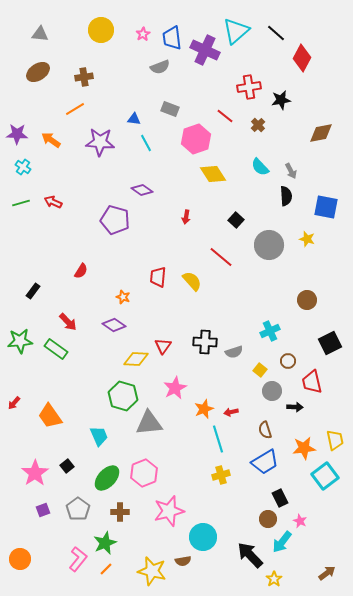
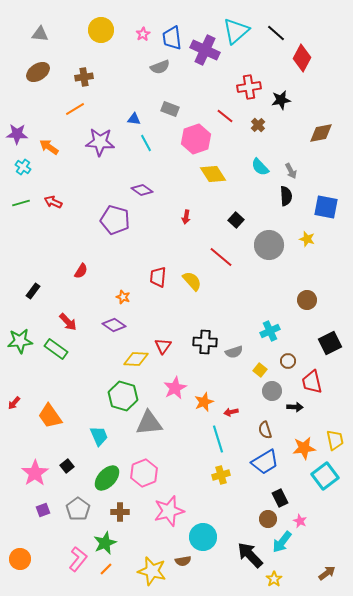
orange arrow at (51, 140): moved 2 px left, 7 px down
orange star at (204, 409): moved 7 px up
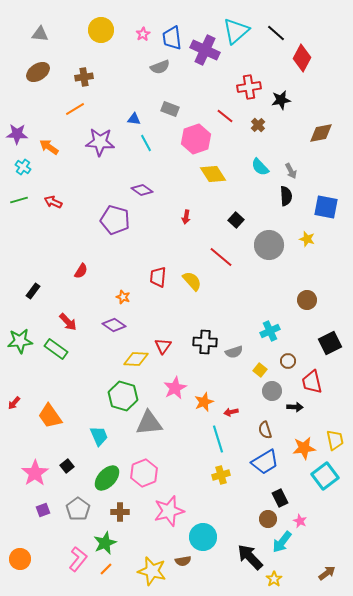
green line at (21, 203): moved 2 px left, 3 px up
black arrow at (250, 555): moved 2 px down
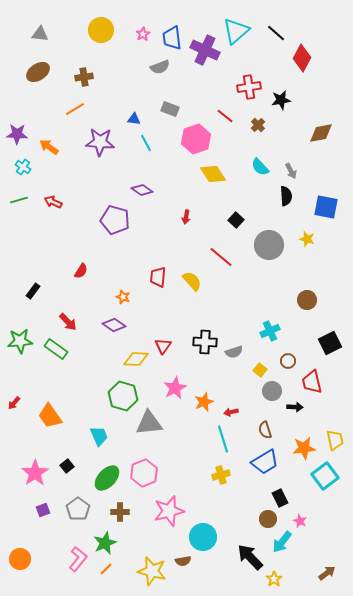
cyan line at (218, 439): moved 5 px right
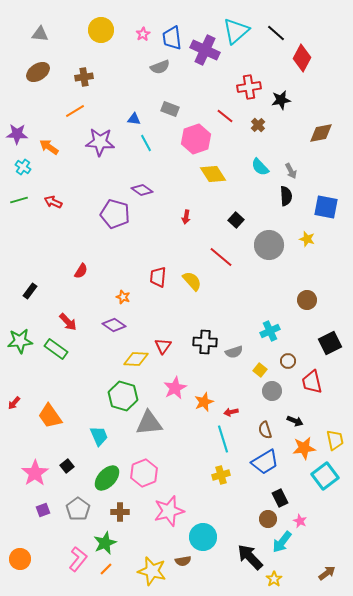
orange line at (75, 109): moved 2 px down
purple pentagon at (115, 220): moved 6 px up
black rectangle at (33, 291): moved 3 px left
black arrow at (295, 407): moved 14 px down; rotated 21 degrees clockwise
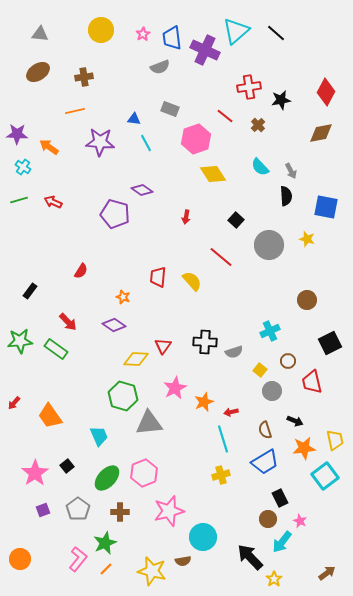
red diamond at (302, 58): moved 24 px right, 34 px down
orange line at (75, 111): rotated 18 degrees clockwise
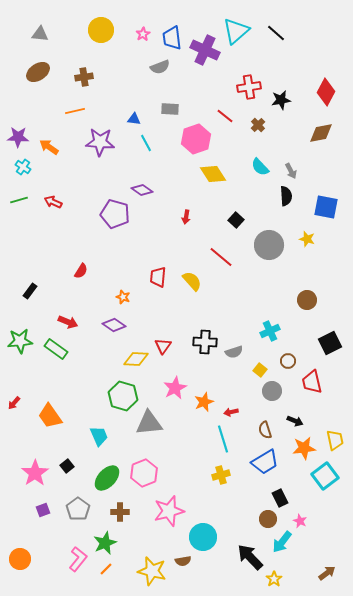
gray rectangle at (170, 109): rotated 18 degrees counterclockwise
purple star at (17, 134): moved 1 px right, 3 px down
red arrow at (68, 322): rotated 24 degrees counterclockwise
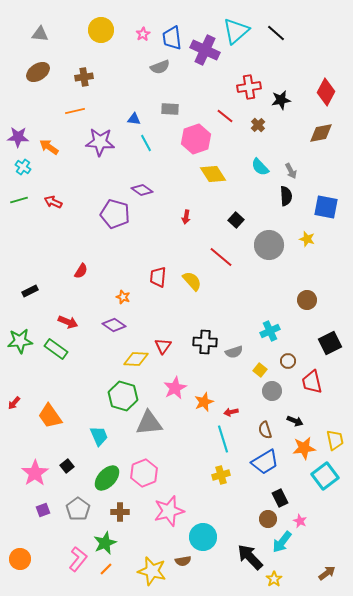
black rectangle at (30, 291): rotated 28 degrees clockwise
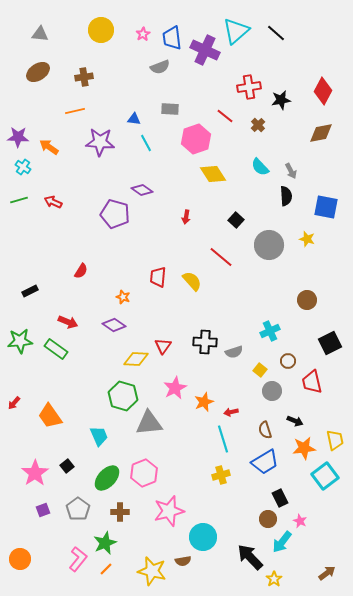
red diamond at (326, 92): moved 3 px left, 1 px up
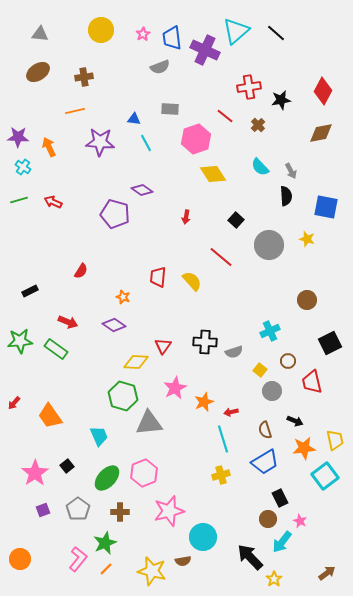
orange arrow at (49, 147): rotated 30 degrees clockwise
yellow diamond at (136, 359): moved 3 px down
